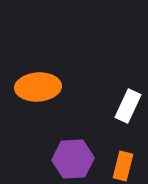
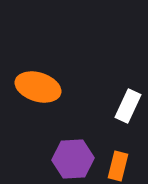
orange ellipse: rotated 21 degrees clockwise
orange rectangle: moved 5 px left
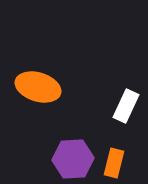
white rectangle: moved 2 px left
orange rectangle: moved 4 px left, 3 px up
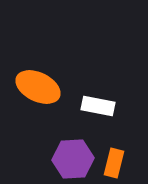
orange ellipse: rotated 9 degrees clockwise
white rectangle: moved 28 px left; rotated 76 degrees clockwise
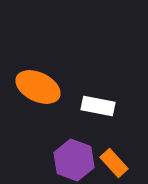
purple hexagon: moved 1 px right, 1 px down; rotated 24 degrees clockwise
orange rectangle: rotated 56 degrees counterclockwise
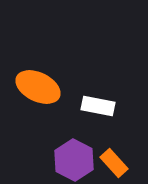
purple hexagon: rotated 6 degrees clockwise
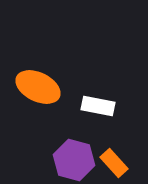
purple hexagon: rotated 12 degrees counterclockwise
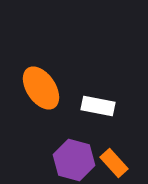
orange ellipse: moved 3 px right, 1 px down; rotated 30 degrees clockwise
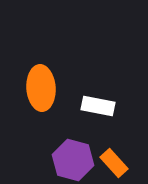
orange ellipse: rotated 30 degrees clockwise
purple hexagon: moved 1 px left
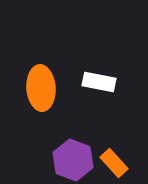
white rectangle: moved 1 px right, 24 px up
purple hexagon: rotated 6 degrees clockwise
